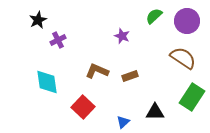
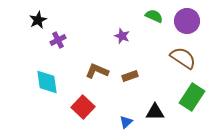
green semicircle: rotated 66 degrees clockwise
blue triangle: moved 3 px right
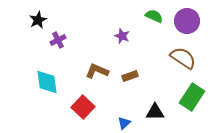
blue triangle: moved 2 px left, 1 px down
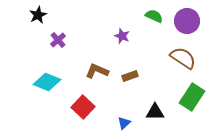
black star: moved 5 px up
purple cross: rotated 14 degrees counterclockwise
cyan diamond: rotated 60 degrees counterclockwise
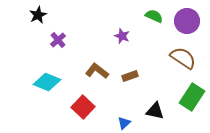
brown L-shape: rotated 15 degrees clockwise
black triangle: moved 1 px up; rotated 12 degrees clockwise
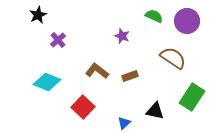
brown semicircle: moved 10 px left
